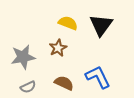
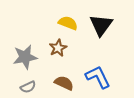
gray star: moved 2 px right
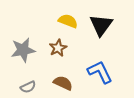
yellow semicircle: moved 2 px up
gray star: moved 2 px left, 7 px up
blue L-shape: moved 2 px right, 5 px up
brown semicircle: moved 1 px left
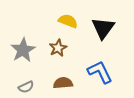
black triangle: moved 2 px right, 3 px down
gray star: rotated 20 degrees counterclockwise
brown semicircle: rotated 30 degrees counterclockwise
gray semicircle: moved 2 px left
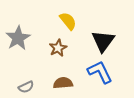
yellow semicircle: rotated 30 degrees clockwise
black triangle: moved 13 px down
gray star: moved 5 px left, 12 px up
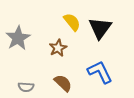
yellow semicircle: moved 4 px right, 1 px down
black triangle: moved 3 px left, 13 px up
brown semicircle: rotated 48 degrees clockwise
gray semicircle: rotated 28 degrees clockwise
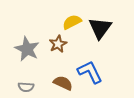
yellow semicircle: rotated 78 degrees counterclockwise
gray star: moved 9 px right, 11 px down; rotated 15 degrees counterclockwise
brown star: moved 4 px up
blue L-shape: moved 10 px left
brown semicircle: rotated 18 degrees counterclockwise
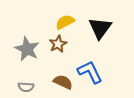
yellow semicircle: moved 7 px left
brown semicircle: moved 1 px up
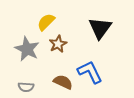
yellow semicircle: moved 19 px left; rotated 18 degrees counterclockwise
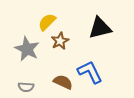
yellow semicircle: moved 1 px right
black triangle: rotated 40 degrees clockwise
brown star: moved 2 px right, 3 px up
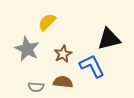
black triangle: moved 9 px right, 11 px down
brown star: moved 3 px right, 13 px down
blue L-shape: moved 2 px right, 6 px up
brown semicircle: rotated 18 degrees counterclockwise
gray semicircle: moved 10 px right
